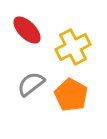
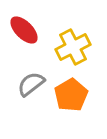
red ellipse: moved 3 px left
orange pentagon: rotated 12 degrees clockwise
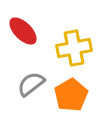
red ellipse: moved 1 px left, 1 px down
yellow cross: moved 1 px right, 1 px down; rotated 16 degrees clockwise
